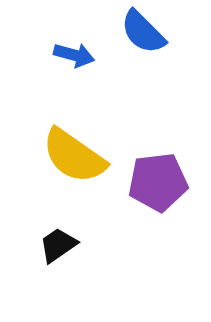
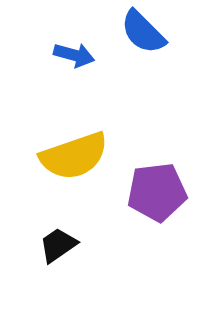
yellow semicircle: rotated 54 degrees counterclockwise
purple pentagon: moved 1 px left, 10 px down
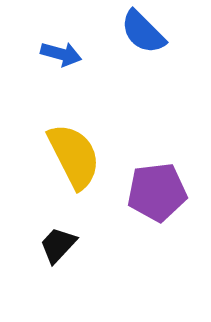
blue arrow: moved 13 px left, 1 px up
yellow semicircle: rotated 98 degrees counterclockwise
black trapezoid: rotated 12 degrees counterclockwise
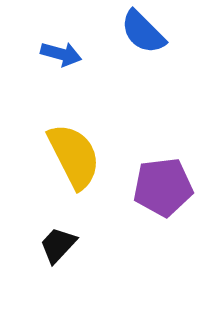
purple pentagon: moved 6 px right, 5 px up
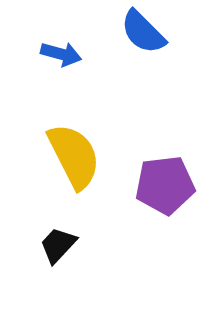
purple pentagon: moved 2 px right, 2 px up
